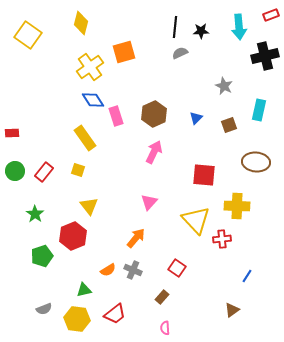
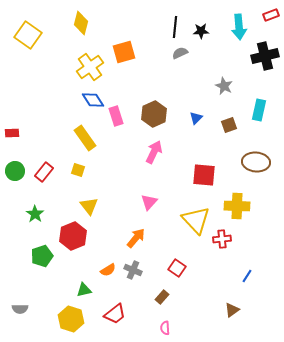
gray semicircle at (44, 309): moved 24 px left; rotated 21 degrees clockwise
yellow hexagon at (77, 319): moved 6 px left; rotated 10 degrees clockwise
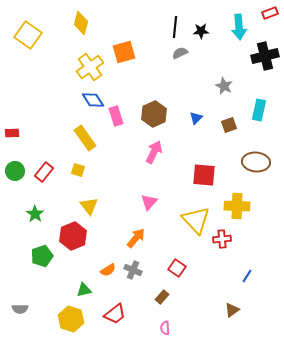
red rectangle at (271, 15): moved 1 px left, 2 px up
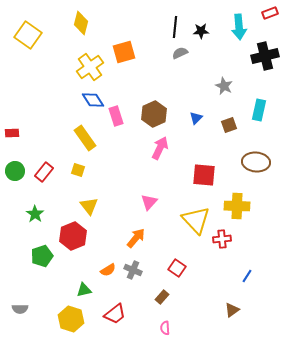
pink arrow at (154, 152): moved 6 px right, 4 px up
